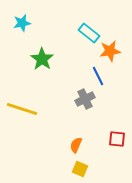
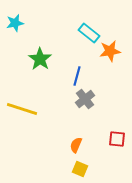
cyan star: moved 7 px left
green star: moved 2 px left
blue line: moved 21 px left; rotated 42 degrees clockwise
gray cross: rotated 12 degrees counterclockwise
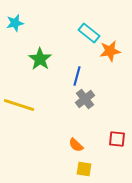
yellow line: moved 3 px left, 4 px up
orange semicircle: rotated 70 degrees counterclockwise
yellow square: moved 4 px right; rotated 14 degrees counterclockwise
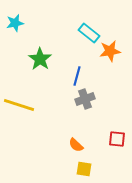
gray cross: rotated 18 degrees clockwise
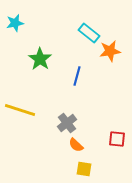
gray cross: moved 18 px left, 24 px down; rotated 18 degrees counterclockwise
yellow line: moved 1 px right, 5 px down
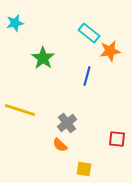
green star: moved 3 px right, 1 px up
blue line: moved 10 px right
orange semicircle: moved 16 px left
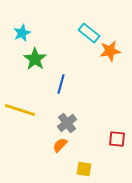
cyan star: moved 7 px right, 10 px down; rotated 12 degrees counterclockwise
green star: moved 8 px left, 1 px down
blue line: moved 26 px left, 8 px down
orange semicircle: rotated 91 degrees clockwise
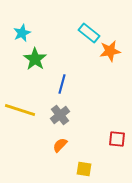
blue line: moved 1 px right
gray cross: moved 7 px left, 8 px up
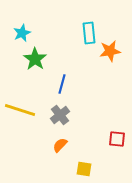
cyan rectangle: rotated 45 degrees clockwise
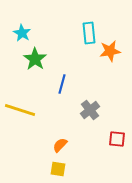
cyan star: rotated 18 degrees counterclockwise
gray cross: moved 30 px right, 5 px up
yellow square: moved 26 px left
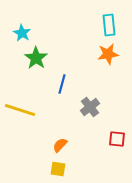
cyan rectangle: moved 20 px right, 8 px up
orange star: moved 2 px left, 3 px down
green star: moved 1 px right, 1 px up
gray cross: moved 3 px up
